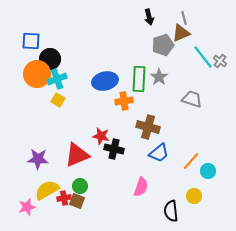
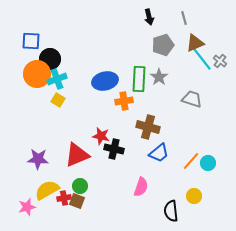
brown triangle: moved 14 px right, 10 px down
cyan line: moved 1 px left, 2 px down
cyan circle: moved 8 px up
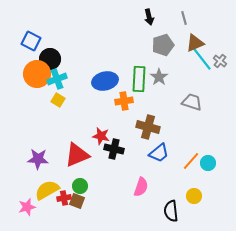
blue square: rotated 24 degrees clockwise
gray trapezoid: moved 3 px down
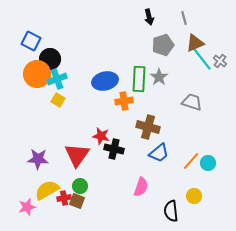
red triangle: rotated 32 degrees counterclockwise
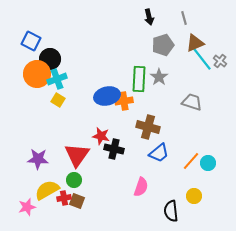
blue ellipse: moved 2 px right, 15 px down
green circle: moved 6 px left, 6 px up
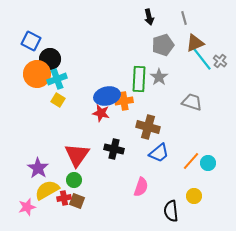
red star: moved 23 px up
purple star: moved 9 px down; rotated 30 degrees clockwise
